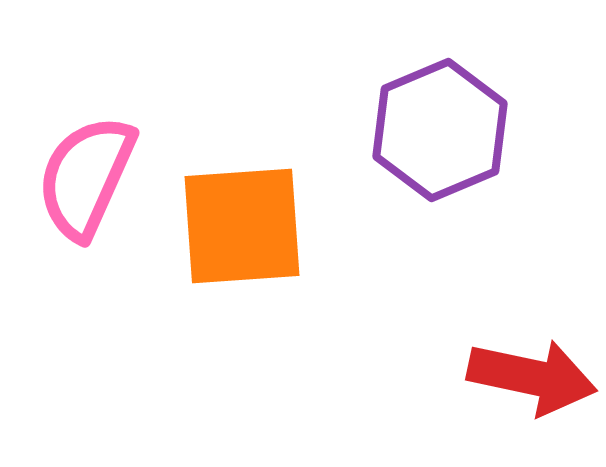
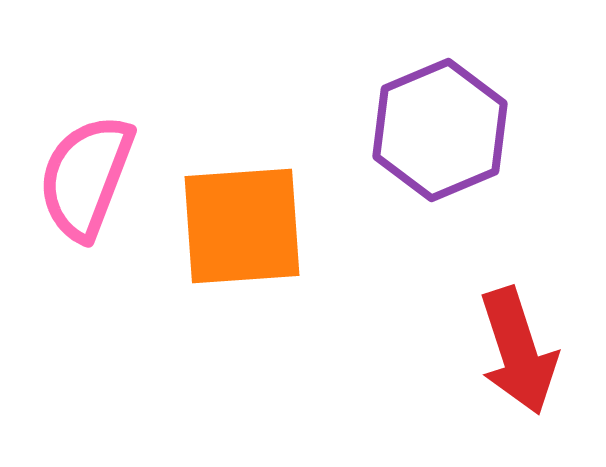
pink semicircle: rotated 3 degrees counterclockwise
red arrow: moved 14 px left, 26 px up; rotated 60 degrees clockwise
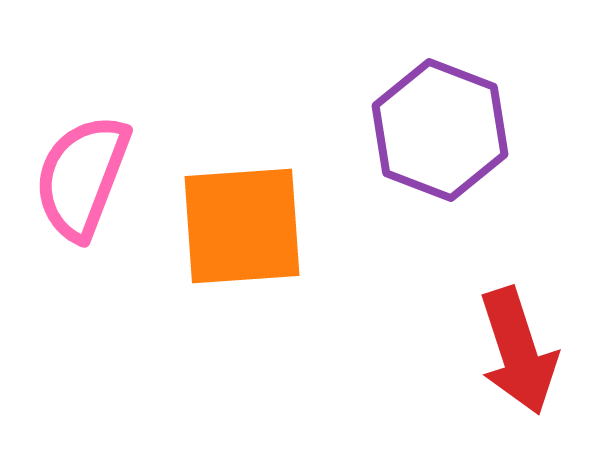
purple hexagon: rotated 16 degrees counterclockwise
pink semicircle: moved 4 px left
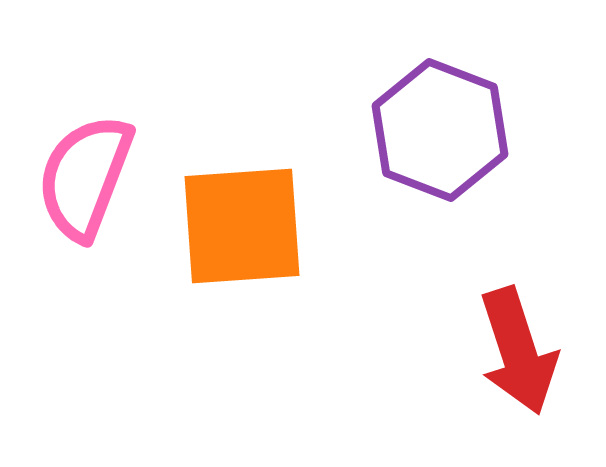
pink semicircle: moved 3 px right
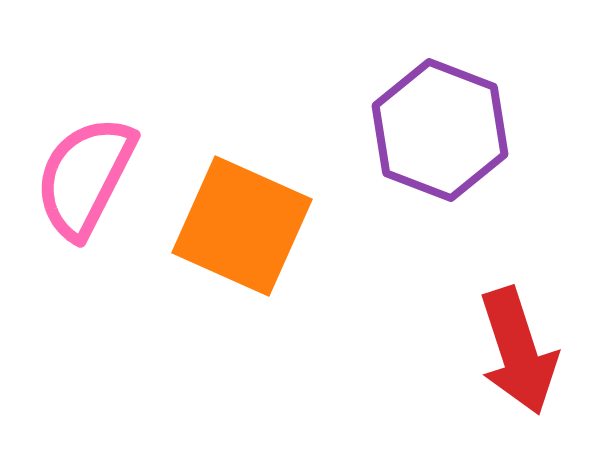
pink semicircle: rotated 6 degrees clockwise
orange square: rotated 28 degrees clockwise
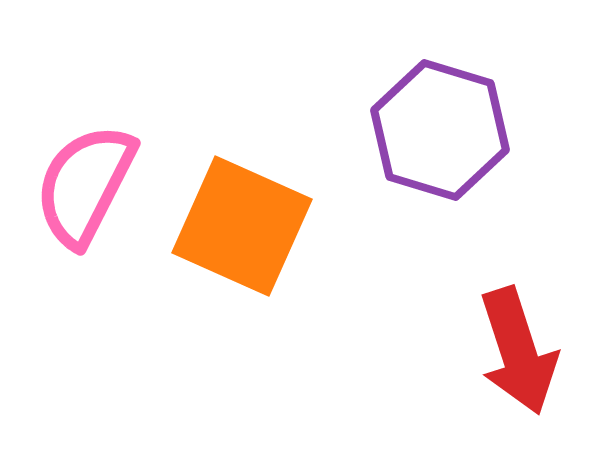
purple hexagon: rotated 4 degrees counterclockwise
pink semicircle: moved 8 px down
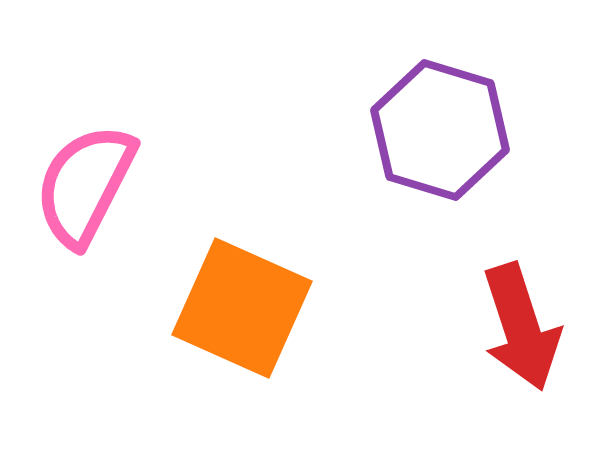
orange square: moved 82 px down
red arrow: moved 3 px right, 24 px up
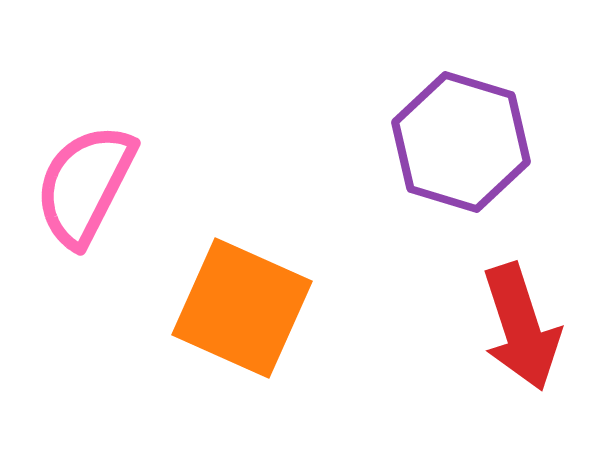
purple hexagon: moved 21 px right, 12 px down
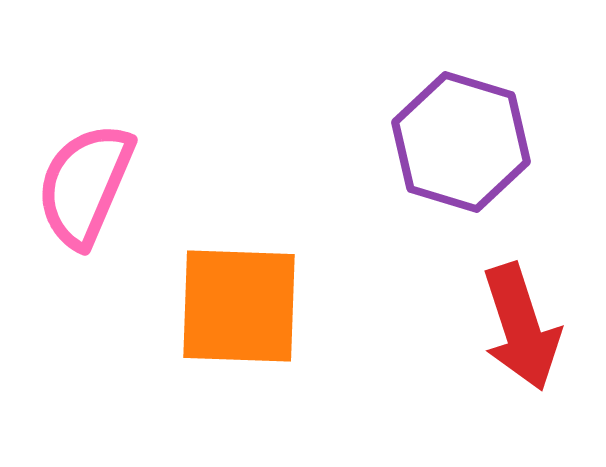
pink semicircle: rotated 4 degrees counterclockwise
orange square: moved 3 px left, 2 px up; rotated 22 degrees counterclockwise
